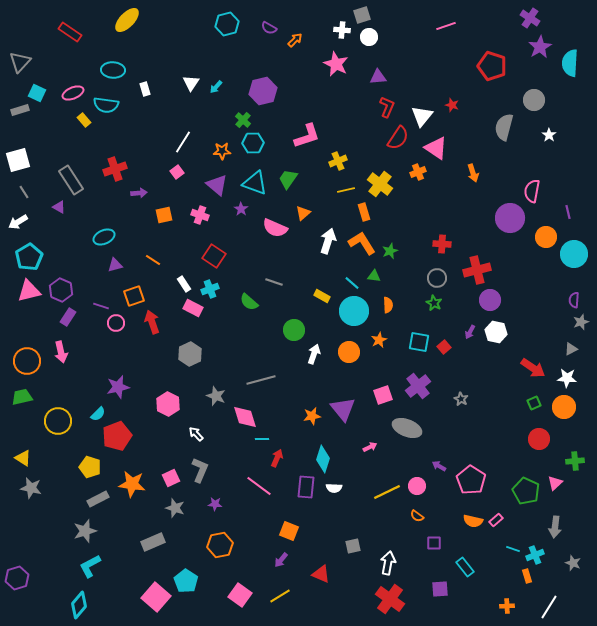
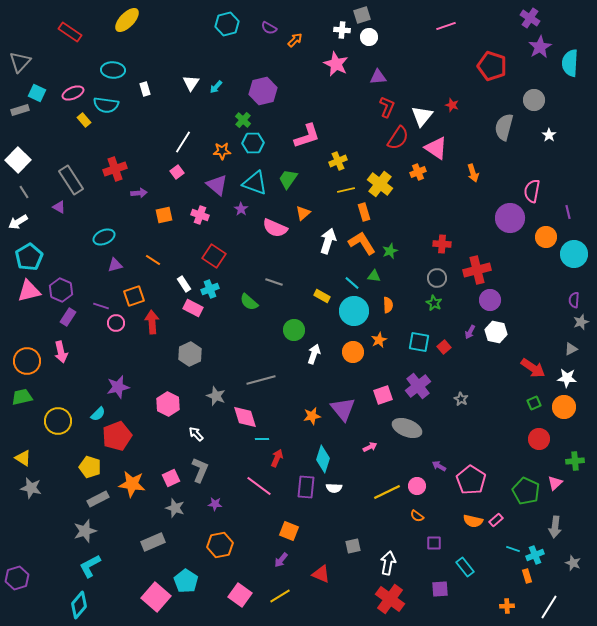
white square at (18, 160): rotated 30 degrees counterclockwise
red arrow at (152, 322): rotated 15 degrees clockwise
orange circle at (349, 352): moved 4 px right
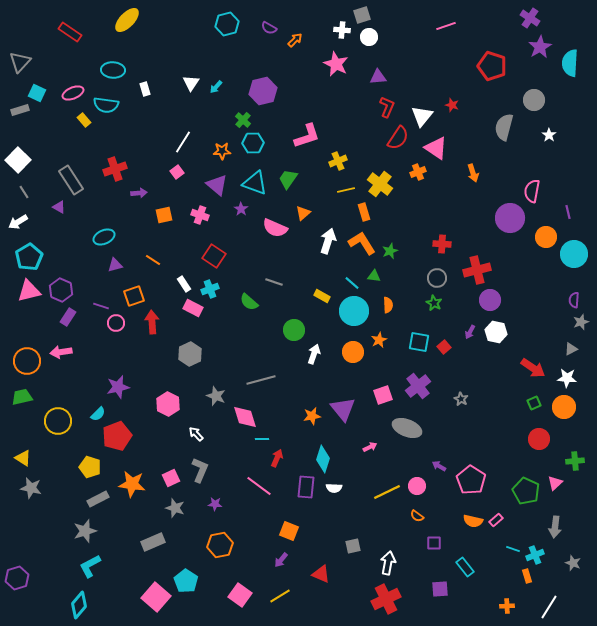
pink arrow at (61, 352): rotated 95 degrees clockwise
red cross at (390, 599): moved 4 px left; rotated 28 degrees clockwise
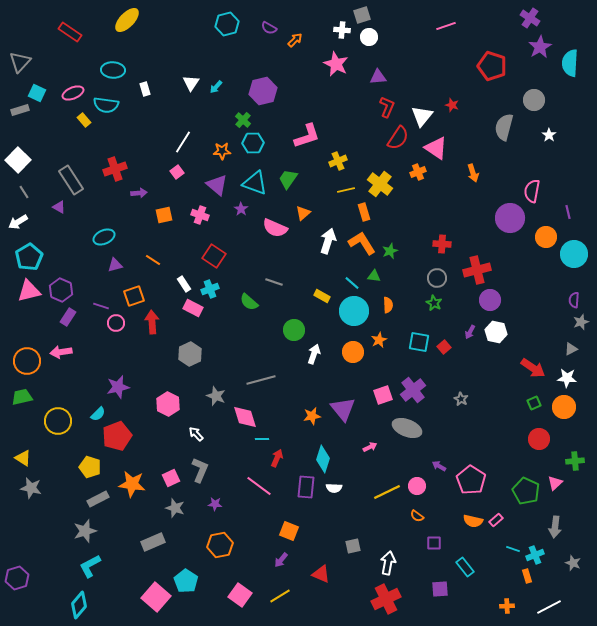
purple cross at (418, 386): moved 5 px left, 4 px down
white line at (549, 607): rotated 30 degrees clockwise
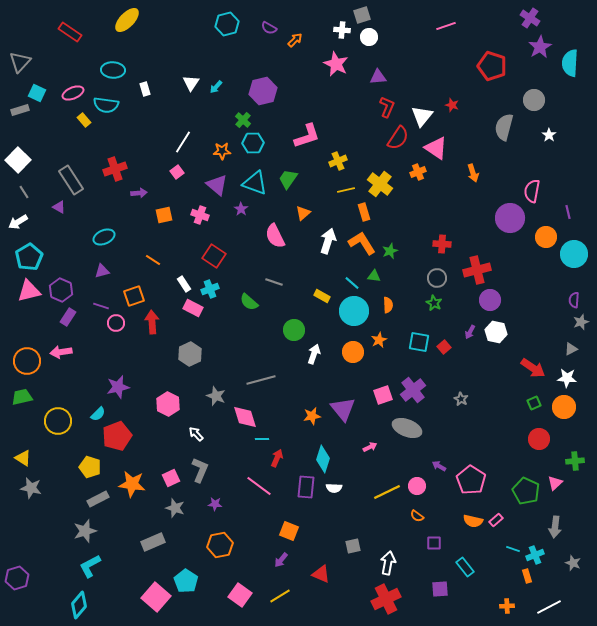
pink semicircle at (275, 228): moved 8 px down; rotated 40 degrees clockwise
purple triangle at (115, 265): moved 13 px left, 6 px down
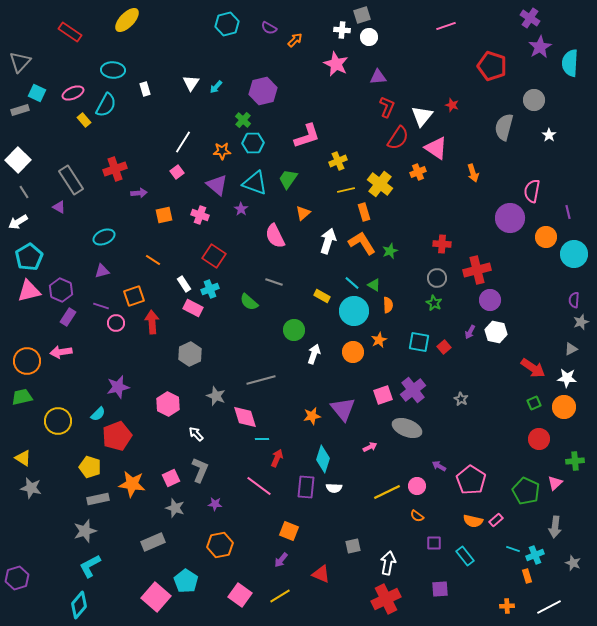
cyan semicircle at (106, 105): rotated 70 degrees counterclockwise
green triangle at (374, 276): moved 9 px down; rotated 24 degrees clockwise
gray rectangle at (98, 499): rotated 15 degrees clockwise
cyan rectangle at (465, 567): moved 11 px up
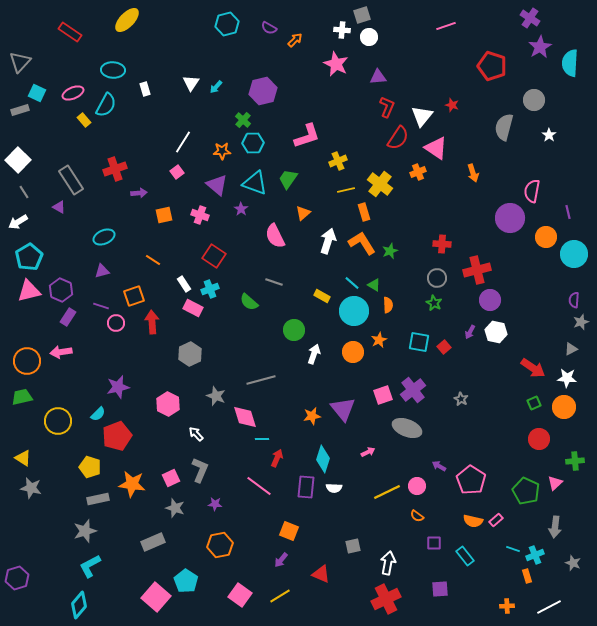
pink arrow at (370, 447): moved 2 px left, 5 px down
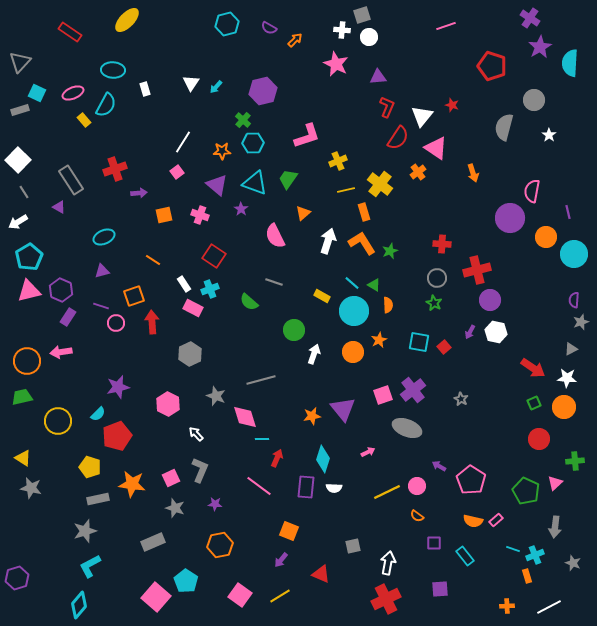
orange cross at (418, 172): rotated 14 degrees counterclockwise
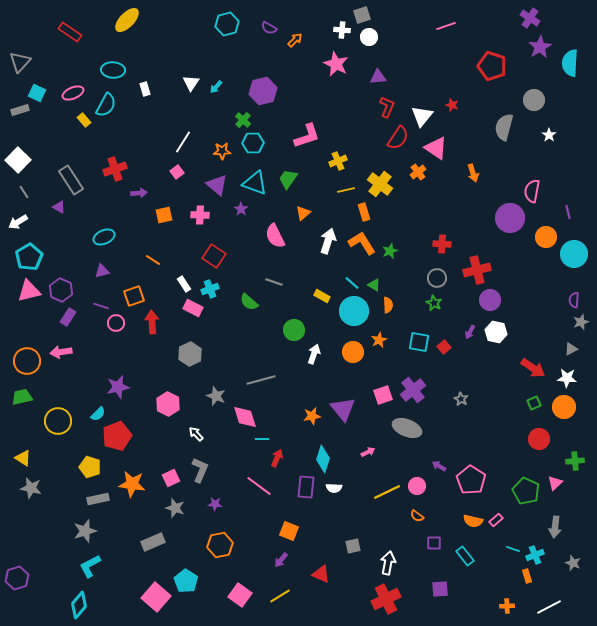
pink cross at (200, 215): rotated 18 degrees counterclockwise
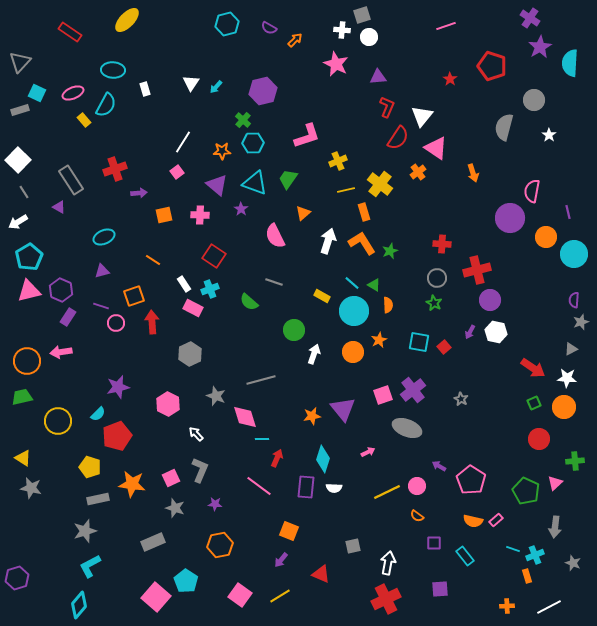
red star at (452, 105): moved 2 px left, 26 px up; rotated 16 degrees clockwise
